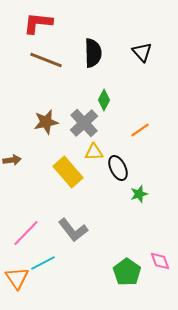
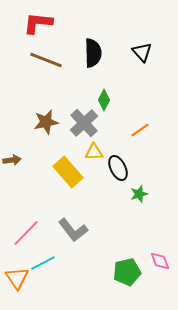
green pentagon: rotated 24 degrees clockwise
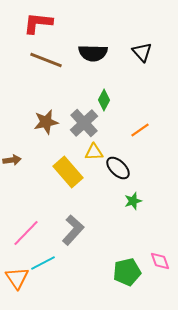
black semicircle: rotated 92 degrees clockwise
black ellipse: rotated 20 degrees counterclockwise
green star: moved 6 px left, 7 px down
gray L-shape: rotated 100 degrees counterclockwise
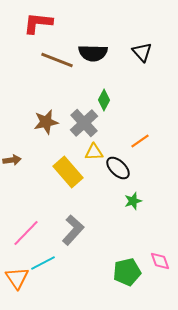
brown line: moved 11 px right
orange line: moved 11 px down
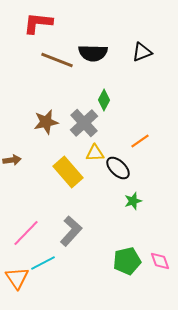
black triangle: rotated 50 degrees clockwise
yellow triangle: moved 1 px right, 1 px down
gray L-shape: moved 2 px left, 1 px down
green pentagon: moved 11 px up
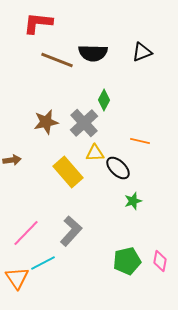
orange line: rotated 48 degrees clockwise
pink diamond: rotated 30 degrees clockwise
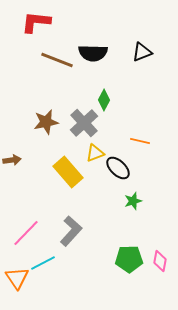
red L-shape: moved 2 px left, 1 px up
yellow triangle: rotated 18 degrees counterclockwise
green pentagon: moved 2 px right, 2 px up; rotated 12 degrees clockwise
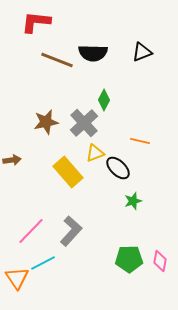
pink line: moved 5 px right, 2 px up
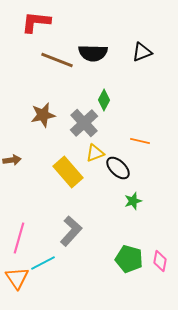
brown star: moved 3 px left, 7 px up
pink line: moved 12 px left, 7 px down; rotated 28 degrees counterclockwise
green pentagon: rotated 16 degrees clockwise
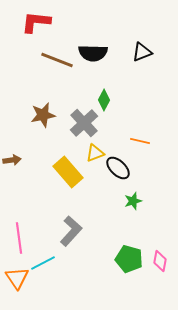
pink line: rotated 24 degrees counterclockwise
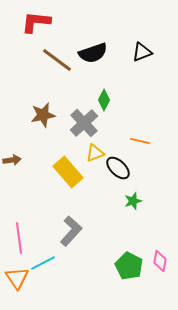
black semicircle: rotated 20 degrees counterclockwise
brown line: rotated 16 degrees clockwise
green pentagon: moved 7 px down; rotated 12 degrees clockwise
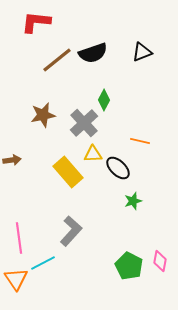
brown line: rotated 76 degrees counterclockwise
yellow triangle: moved 2 px left, 1 px down; rotated 18 degrees clockwise
orange triangle: moved 1 px left, 1 px down
